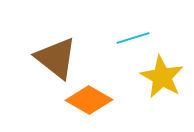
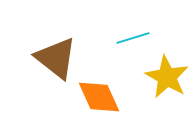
yellow star: moved 5 px right
orange diamond: moved 10 px right, 3 px up; rotated 36 degrees clockwise
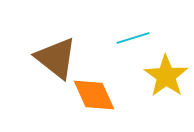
yellow star: moved 1 px left, 1 px up; rotated 6 degrees clockwise
orange diamond: moved 5 px left, 2 px up
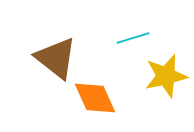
yellow star: rotated 24 degrees clockwise
orange diamond: moved 1 px right, 3 px down
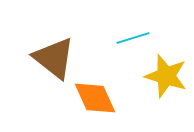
brown triangle: moved 2 px left
yellow star: rotated 30 degrees clockwise
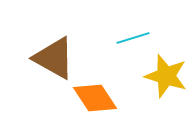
brown triangle: rotated 9 degrees counterclockwise
orange diamond: rotated 9 degrees counterclockwise
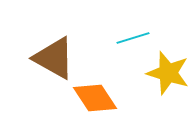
yellow star: moved 2 px right, 3 px up
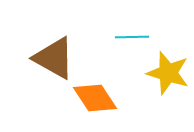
cyan line: moved 1 px left, 1 px up; rotated 16 degrees clockwise
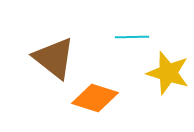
brown triangle: rotated 9 degrees clockwise
orange diamond: rotated 39 degrees counterclockwise
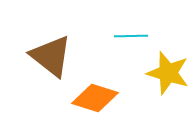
cyan line: moved 1 px left, 1 px up
brown triangle: moved 3 px left, 2 px up
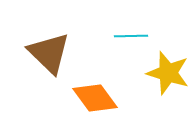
brown triangle: moved 2 px left, 3 px up; rotated 6 degrees clockwise
orange diamond: rotated 36 degrees clockwise
